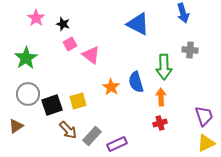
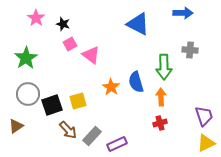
blue arrow: rotated 72 degrees counterclockwise
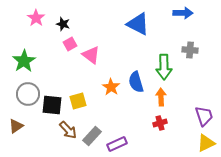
green star: moved 2 px left, 3 px down
black square: rotated 25 degrees clockwise
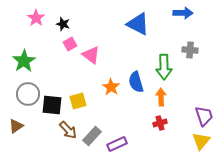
yellow triangle: moved 5 px left, 2 px up; rotated 24 degrees counterclockwise
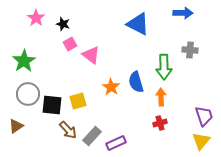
purple rectangle: moved 1 px left, 1 px up
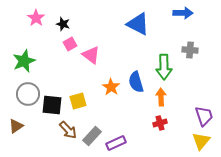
green star: rotated 10 degrees clockwise
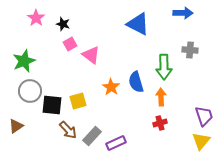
gray circle: moved 2 px right, 3 px up
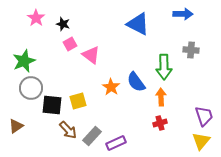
blue arrow: moved 1 px down
gray cross: moved 1 px right
blue semicircle: rotated 20 degrees counterclockwise
gray circle: moved 1 px right, 3 px up
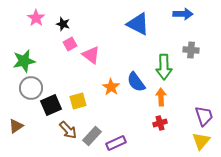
green star: rotated 10 degrees clockwise
black square: moved 1 px left; rotated 30 degrees counterclockwise
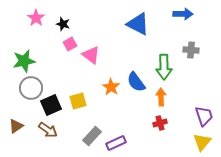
brown arrow: moved 20 px left; rotated 12 degrees counterclockwise
yellow triangle: moved 1 px right, 1 px down
